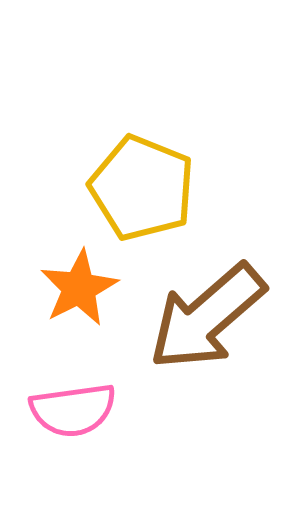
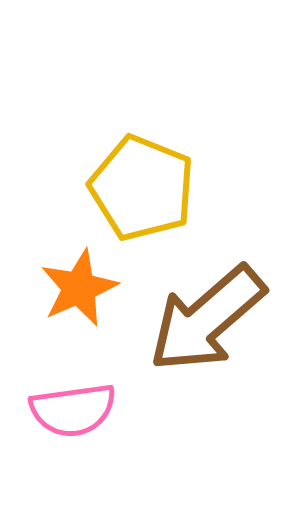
orange star: rotated 4 degrees clockwise
brown arrow: moved 2 px down
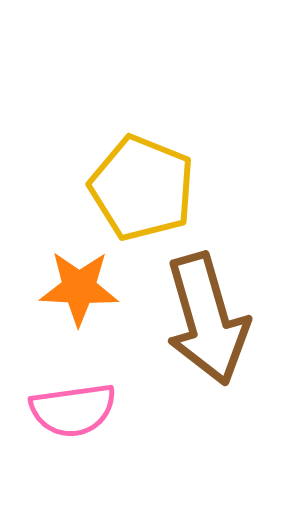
orange star: rotated 26 degrees clockwise
brown arrow: rotated 65 degrees counterclockwise
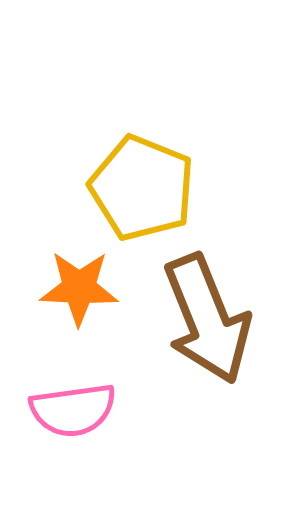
brown arrow: rotated 6 degrees counterclockwise
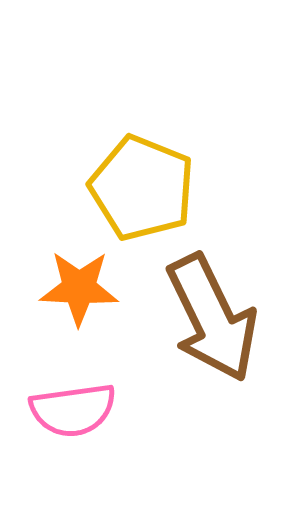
brown arrow: moved 5 px right, 1 px up; rotated 4 degrees counterclockwise
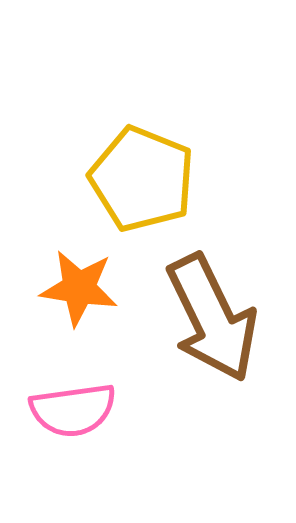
yellow pentagon: moved 9 px up
orange star: rotated 6 degrees clockwise
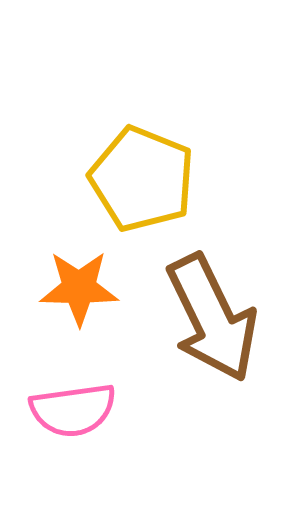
orange star: rotated 8 degrees counterclockwise
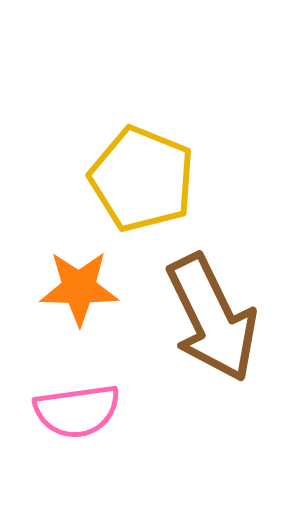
pink semicircle: moved 4 px right, 1 px down
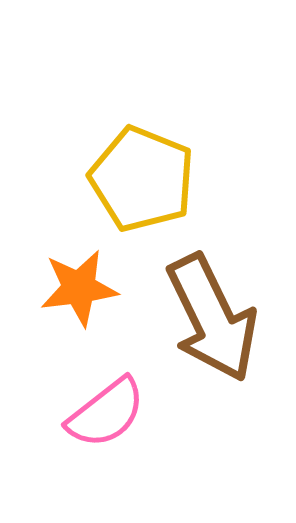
orange star: rotated 8 degrees counterclockwise
pink semicircle: moved 29 px right, 2 px down; rotated 30 degrees counterclockwise
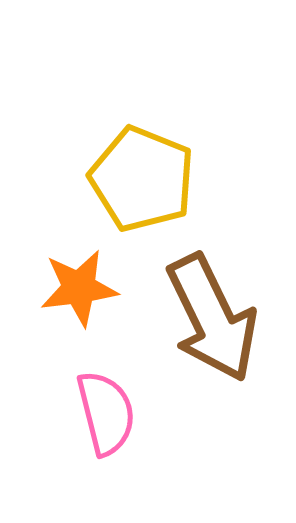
pink semicircle: rotated 66 degrees counterclockwise
